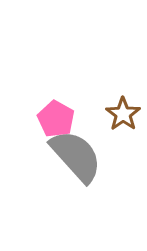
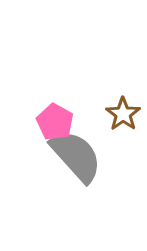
pink pentagon: moved 1 px left, 3 px down
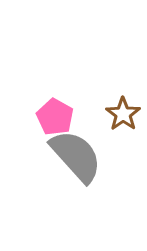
pink pentagon: moved 5 px up
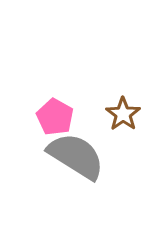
gray semicircle: rotated 16 degrees counterclockwise
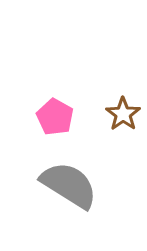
gray semicircle: moved 7 px left, 29 px down
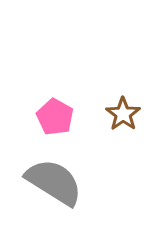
gray semicircle: moved 15 px left, 3 px up
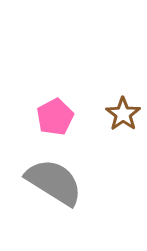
pink pentagon: rotated 15 degrees clockwise
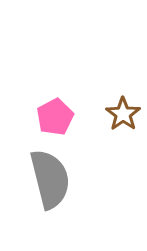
gray semicircle: moved 4 px left, 3 px up; rotated 44 degrees clockwise
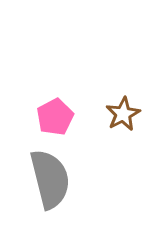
brown star: rotated 8 degrees clockwise
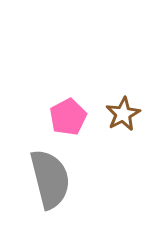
pink pentagon: moved 13 px right
